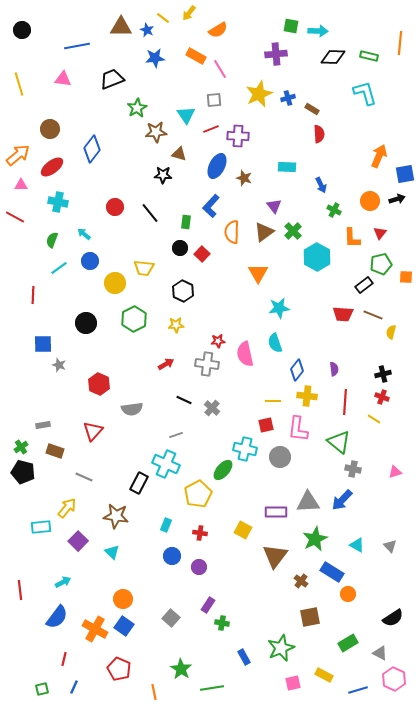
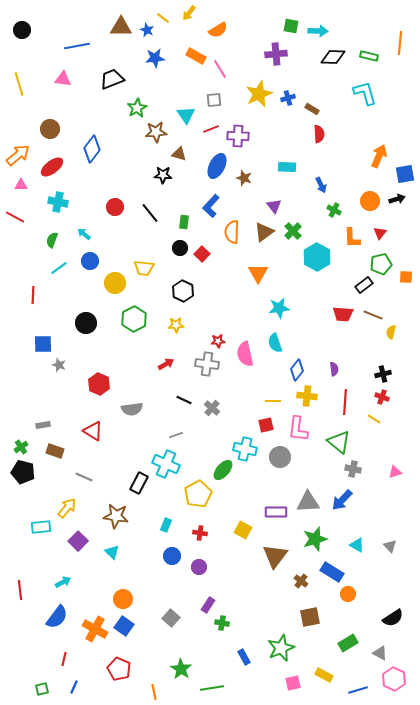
green rectangle at (186, 222): moved 2 px left
red triangle at (93, 431): rotated 40 degrees counterclockwise
green star at (315, 539): rotated 10 degrees clockwise
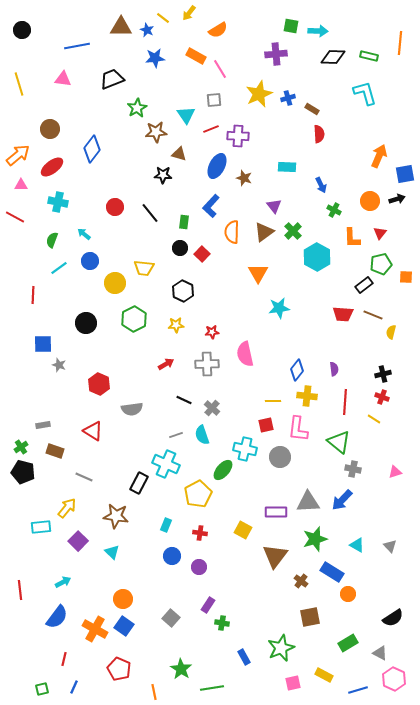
red star at (218, 341): moved 6 px left, 9 px up
cyan semicircle at (275, 343): moved 73 px left, 92 px down
gray cross at (207, 364): rotated 10 degrees counterclockwise
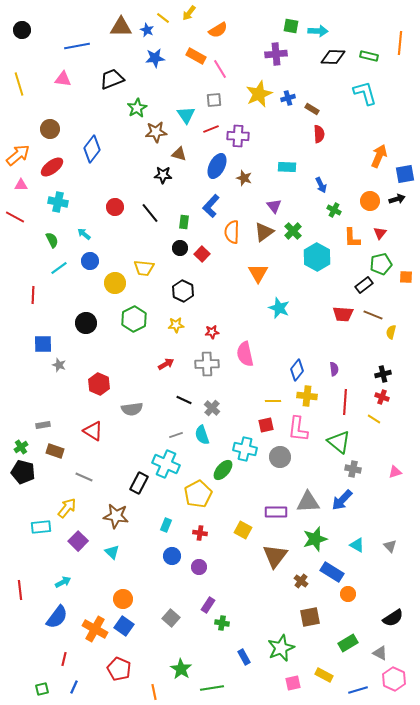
green semicircle at (52, 240): rotated 133 degrees clockwise
cyan star at (279, 308): rotated 30 degrees clockwise
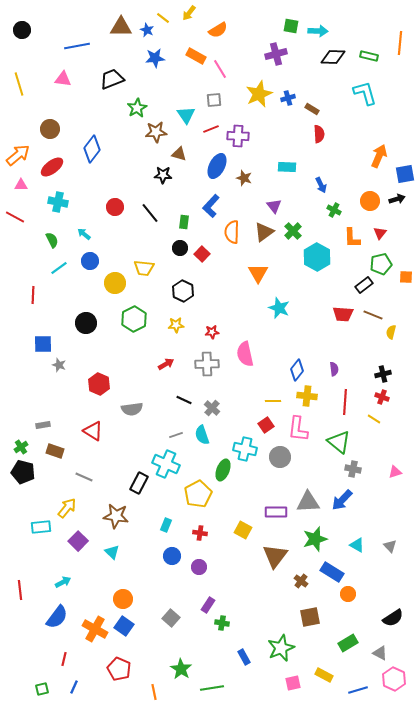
purple cross at (276, 54): rotated 10 degrees counterclockwise
red square at (266, 425): rotated 21 degrees counterclockwise
green ellipse at (223, 470): rotated 20 degrees counterclockwise
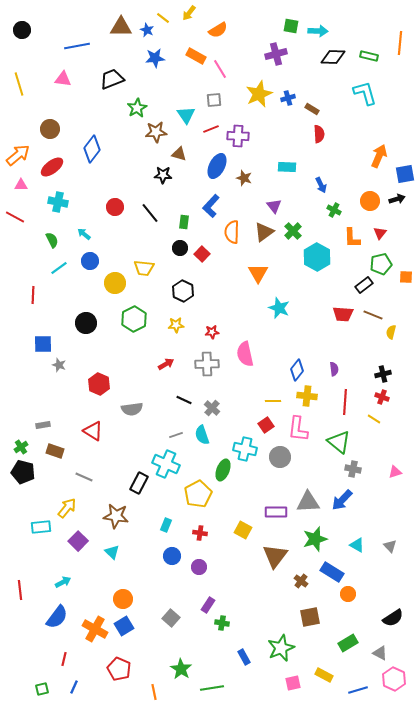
blue square at (124, 626): rotated 24 degrees clockwise
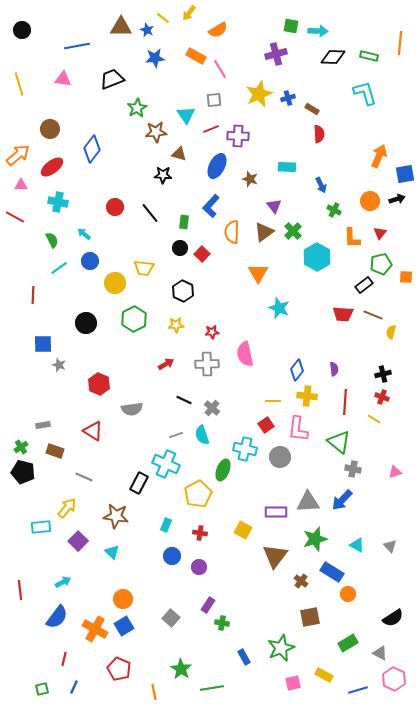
brown star at (244, 178): moved 6 px right, 1 px down
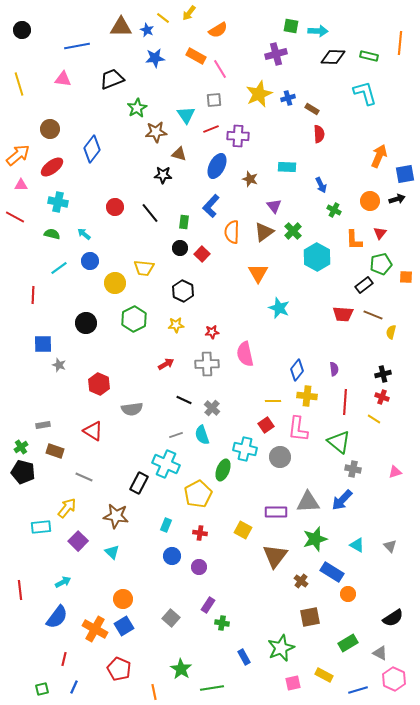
orange L-shape at (352, 238): moved 2 px right, 2 px down
green semicircle at (52, 240): moved 6 px up; rotated 49 degrees counterclockwise
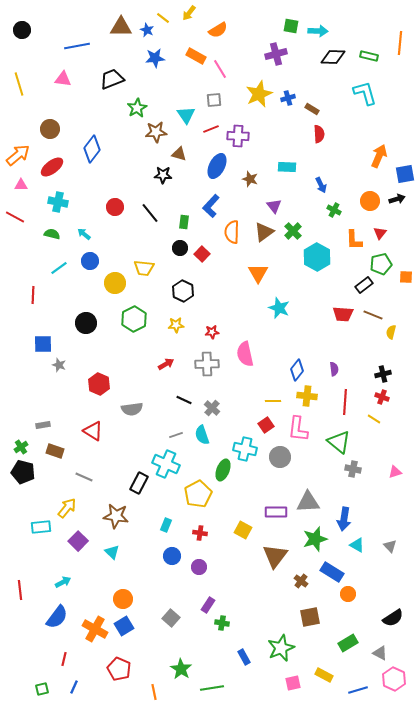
blue arrow at (342, 500): moved 2 px right, 19 px down; rotated 35 degrees counterclockwise
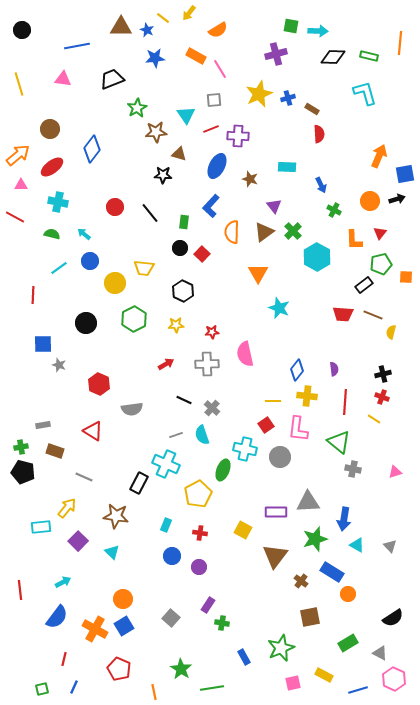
green cross at (21, 447): rotated 24 degrees clockwise
